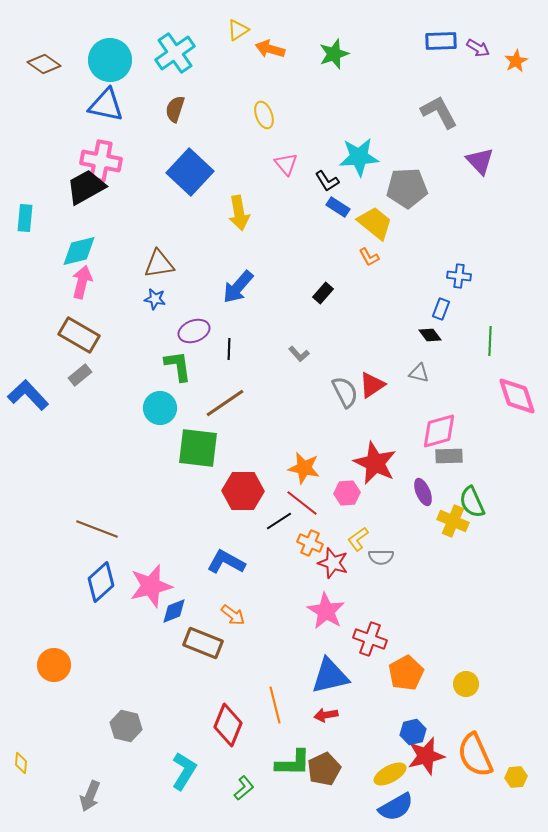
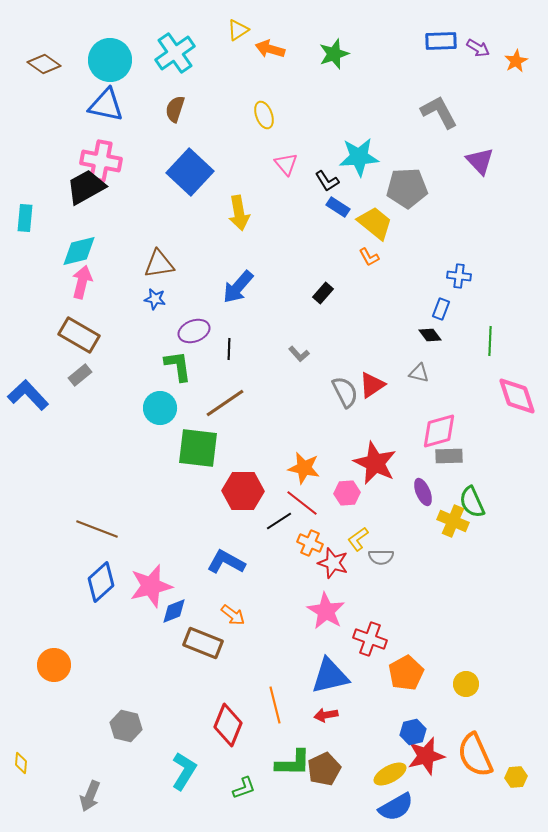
green L-shape at (244, 788): rotated 20 degrees clockwise
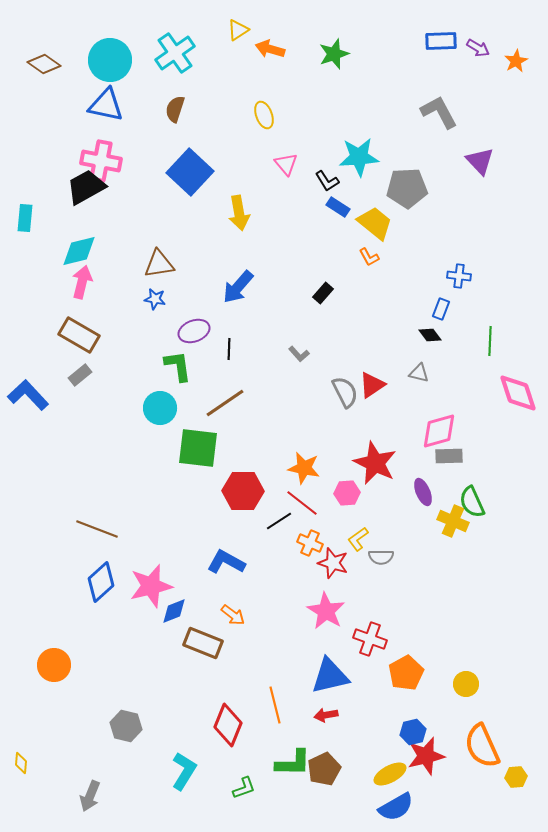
pink diamond at (517, 396): moved 1 px right, 3 px up
orange semicircle at (475, 755): moved 7 px right, 9 px up
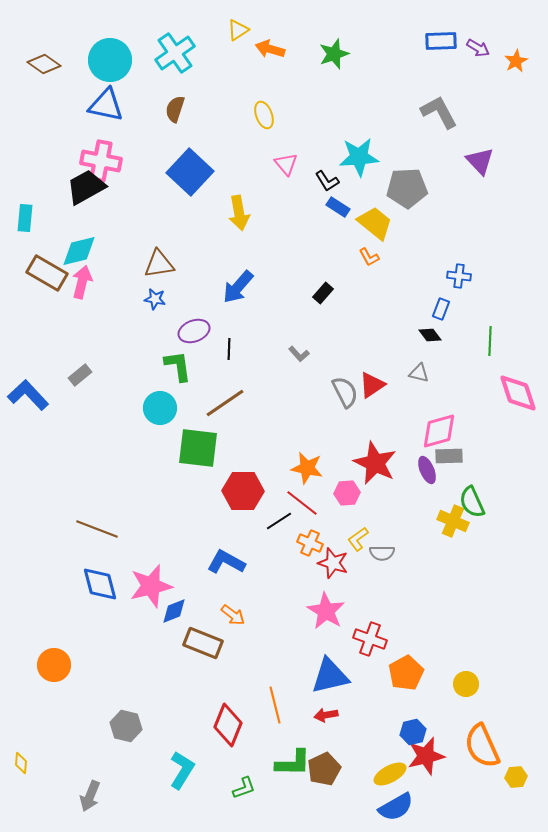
brown rectangle at (79, 335): moved 32 px left, 62 px up
orange star at (304, 468): moved 3 px right
purple ellipse at (423, 492): moved 4 px right, 22 px up
gray semicircle at (381, 557): moved 1 px right, 4 px up
blue diamond at (101, 582): moved 1 px left, 2 px down; rotated 63 degrees counterclockwise
cyan L-shape at (184, 771): moved 2 px left, 1 px up
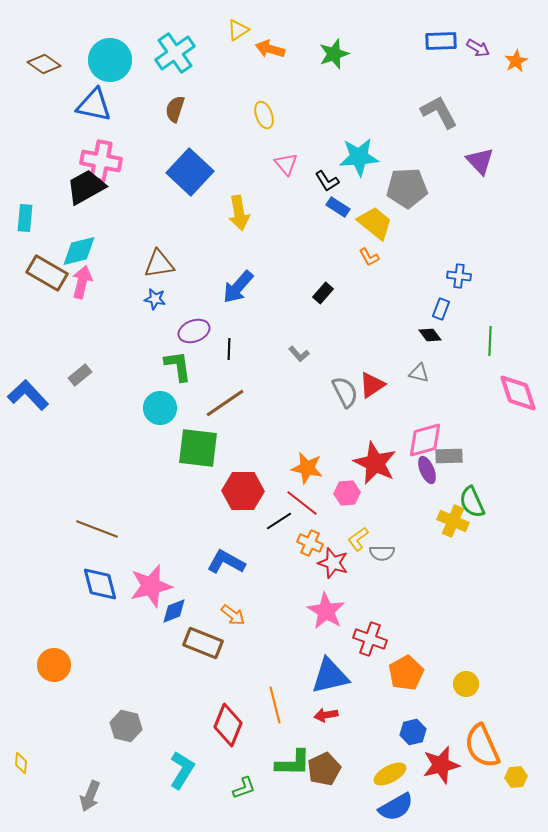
blue triangle at (106, 105): moved 12 px left
pink diamond at (439, 431): moved 14 px left, 9 px down
red star at (426, 756): moved 15 px right, 9 px down
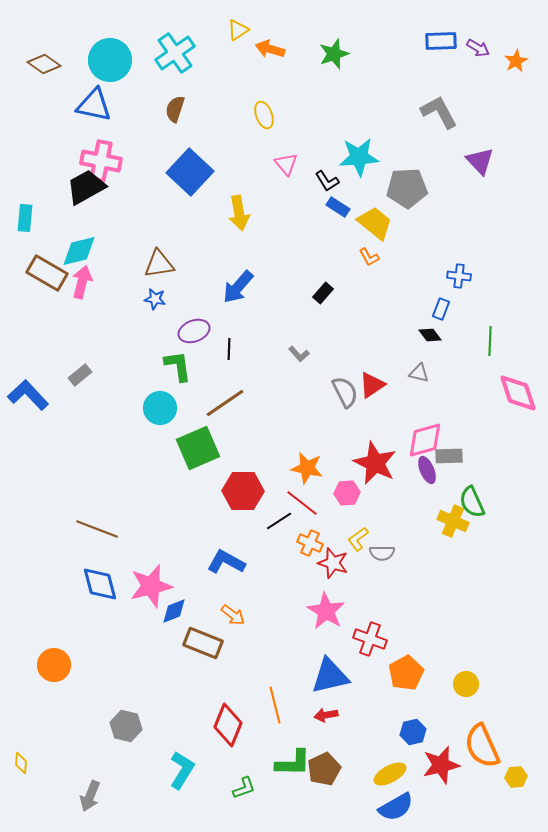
green square at (198, 448): rotated 30 degrees counterclockwise
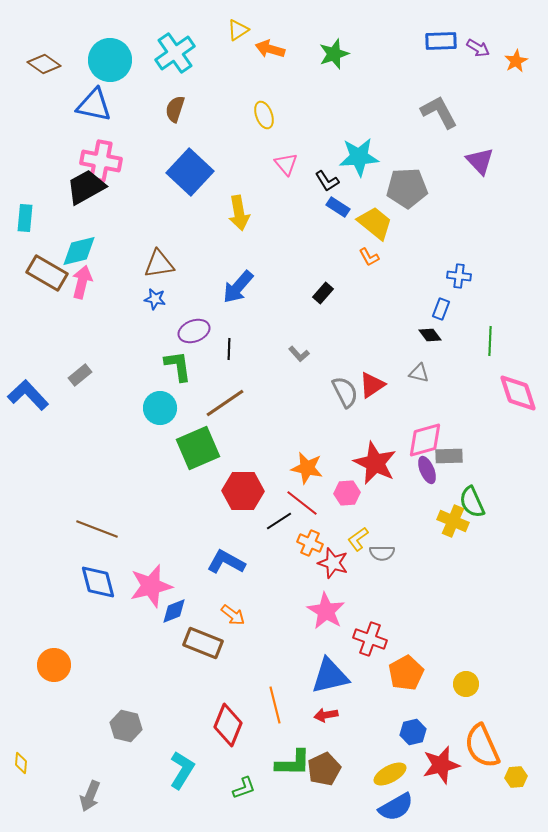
blue diamond at (100, 584): moved 2 px left, 2 px up
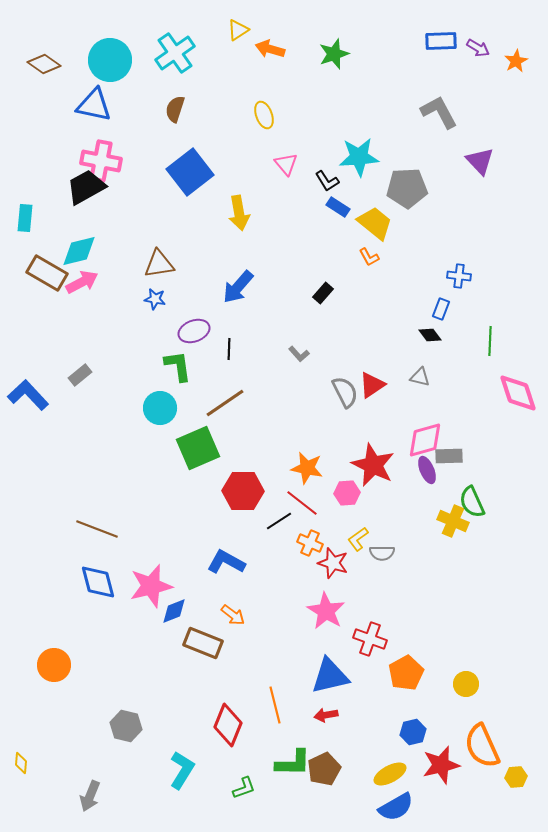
blue square at (190, 172): rotated 9 degrees clockwise
pink arrow at (82, 282): rotated 48 degrees clockwise
gray triangle at (419, 373): moved 1 px right, 4 px down
red star at (375, 463): moved 2 px left, 2 px down
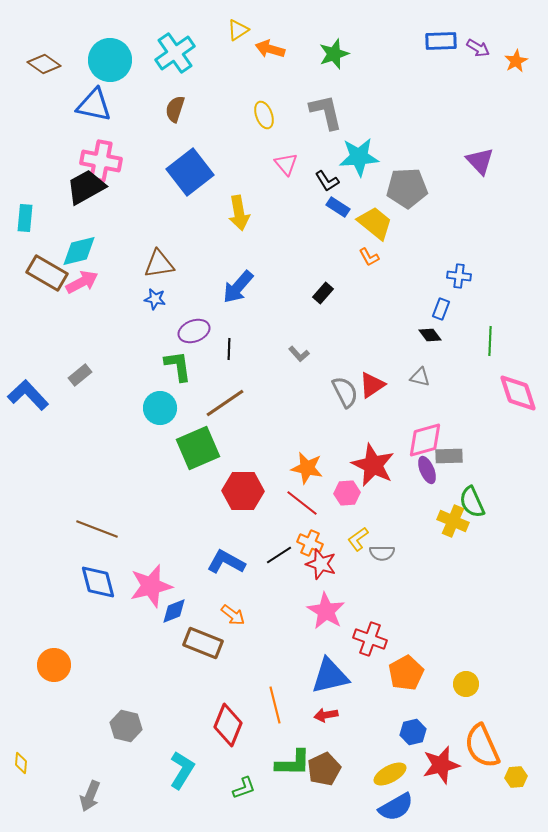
gray L-shape at (439, 112): moved 113 px left; rotated 15 degrees clockwise
black line at (279, 521): moved 34 px down
red star at (333, 563): moved 12 px left, 1 px down
